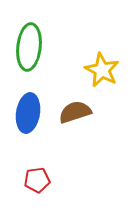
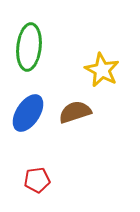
blue ellipse: rotated 24 degrees clockwise
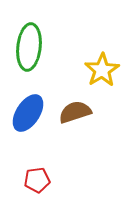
yellow star: rotated 12 degrees clockwise
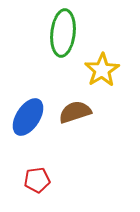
green ellipse: moved 34 px right, 14 px up
blue ellipse: moved 4 px down
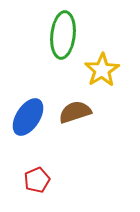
green ellipse: moved 2 px down
red pentagon: rotated 15 degrees counterclockwise
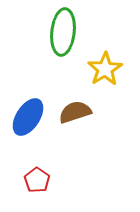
green ellipse: moved 3 px up
yellow star: moved 3 px right, 1 px up
red pentagon: rotated 15 degrees counterclockwise
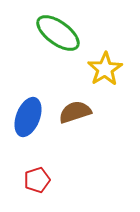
green ellipse: moved 5 px left, 1 px down; rotated 60 degrees counterclockwise
blue ellipse: rotated 12 degrees counterclockwise
red pentagon: rotated 20 degrees clockwise
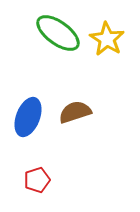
yellow star: moved 2 px right, 30 px up; rotated 8 degrees counterclockwise
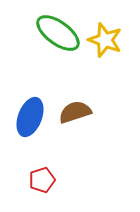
yellow star: moved 2 px left, 1 px down; rotated 12 degrees counterclockwise
blue ellipse: moved 2 px right
red pentagon: moved 5 px right
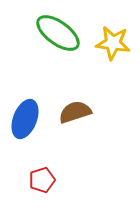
yellow star: moved 8 px right, 3 px down; rotated 12 degrees counterclockwise
blue ellipse: moved 5 px left, 2 px down
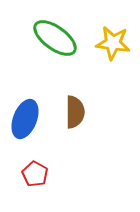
green ellipse: moved 3 px left, 5 px down
brown semicircle: rotated 108 degrees clockwise
red pentagon: moved 7 px left, 6 px up; rotated 25 degrees counterclockwise
